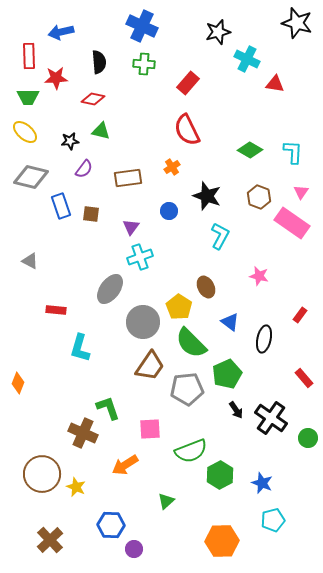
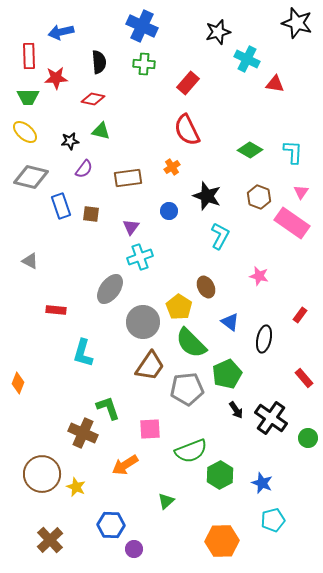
cyan L-shape at (80, 348): moved 3 px right, 5 px down
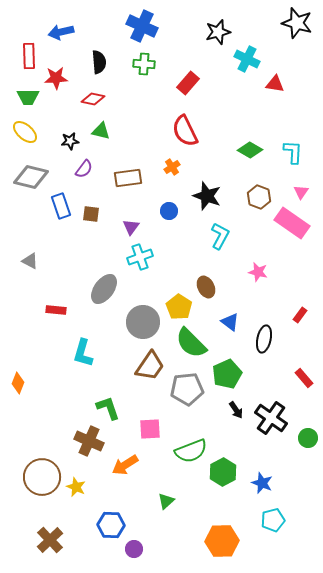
red semicircle at (187, 130): moved 2 px left, 1 px down
pink star at (259, 276): moved 1 px left, 4 px up
gray ellipse at (110, 289): moved 6 px left
brown cross at (83, 433): moved 6 px right, 8 px down
brown circle at (42, 474): moved 3 px down
green hexagon at (220, 475): moved 3 px right, 3 px up
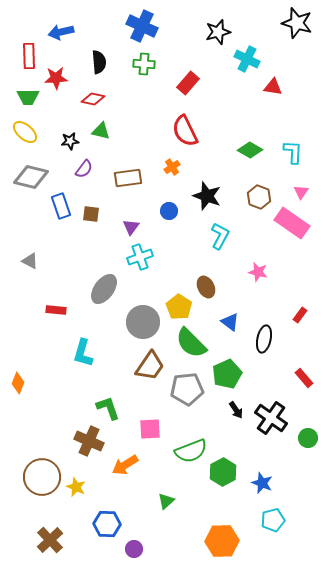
red triangle at (275, 84): moved 2 px left, 3 px down
blue hexagon at (111, 525): moved 4 px left, 1 px up
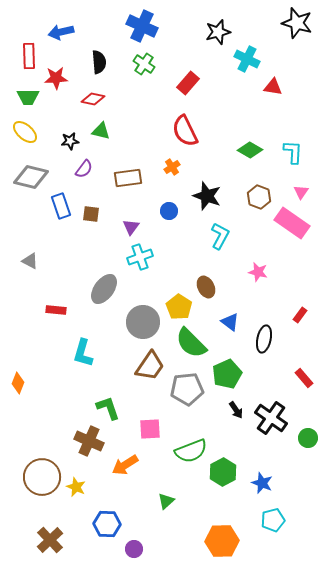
green cross at (144, 64): rotated 30 degrees clockwise
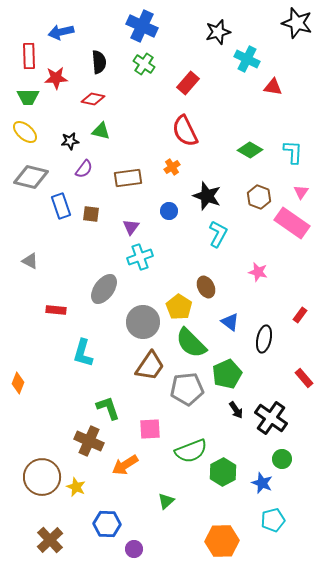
cyan L-shape at (220, 236): moved 2 px left, 2 px up
green circle at (308, 438): moved 26 px left, 21 px down
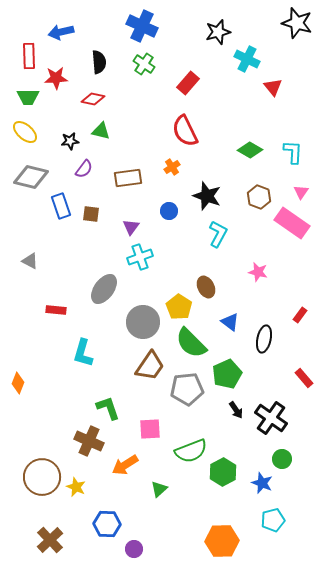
red triangle at (273, 87): rotated 42 degrees clockwise
green triangle at (166, 501): moved 7 px left, 12 px up
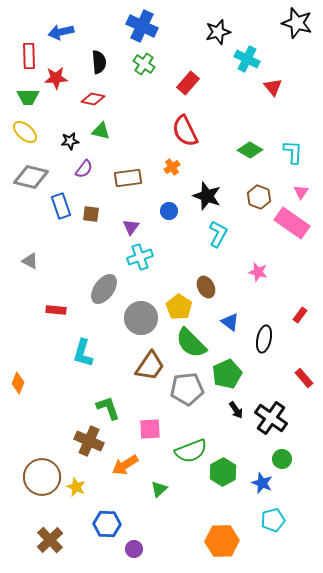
gray circle at (143, 322): moved 2 px left, 4 px up
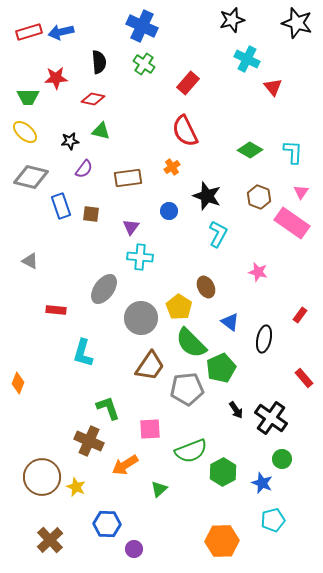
black star at (218, 32): moved 14 px right, 12 px up
red rectangle at (29, 56): moved 24 px up; rotated 75 degrees clockwise
cyan cross at (140, 257): rotated 25 degrees clockwise
green pentagon at (227, 374): moved 6 px left, 6 px up
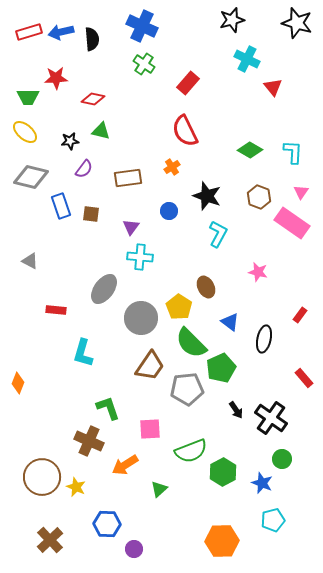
black semicircle at (99, 62): moved 7 px left, 23 px up
